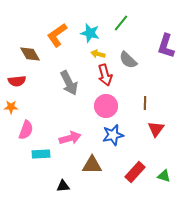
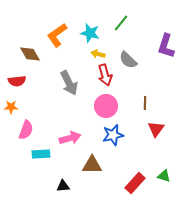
red rectangle: moved 11 px down
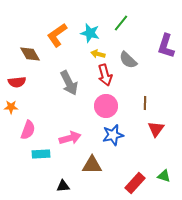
red semicircle: moved 1 px down
pink semicircle: moved 2 px right
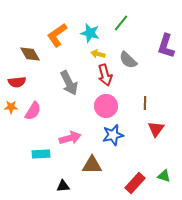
pink semicircle: moved 5 px right, 19 px up; rotated 12 degrees clockwise
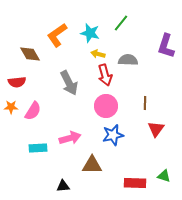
gray semicircle: rotated 138 degrees clockwise
cyan rectangle: moved 3 px left, 6 px up
red rectangle: rotated 50 degrees clockwise
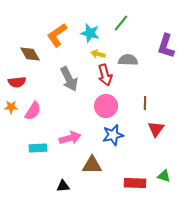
gray arrow: moved 4 px up
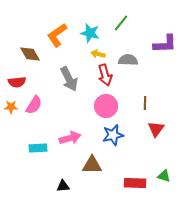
purple L-shape: moved 1 px left, 2 px up; rotated 110 degrees counterclockwise
pink semicircle: moved 1 px right, 6 px up
